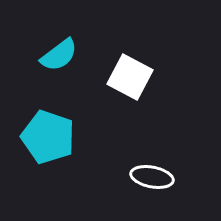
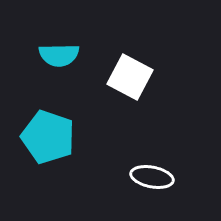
cyan semicircle: rotated 36 degrees clockwise
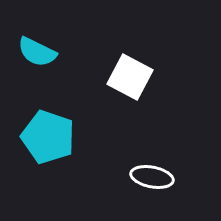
cyan semicircle: moved 22 px left, 3 px up; rotated 27 degrees clockwise
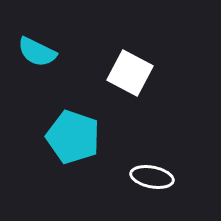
white square: moved 4 px up
cyan pentagon: moved 25 px right
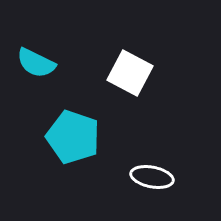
cyan semicircle: moved 1 px left, 11 px down
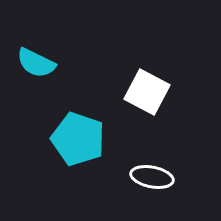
white square: moved 17 px right, 19 px down
cyan pentagon: moved 5 px right, 2 px down
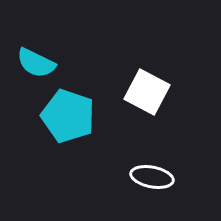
cyan pentagon: moved 10 px left, 23 px up
